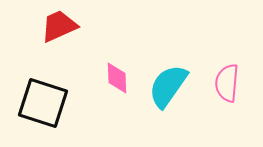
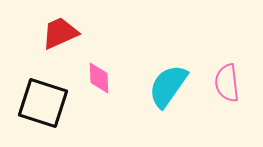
red trapezoid: moved 1 px right, 7 px down
pink diamond: moved 18 px left
pink semicircle: rotated 12 degrees counterclockwise
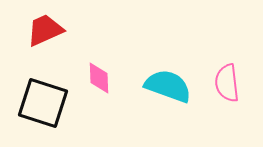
red trapezoid: moved 15 px left, 3 px up
cyan semicircle: rotated 75 degrees clockwise
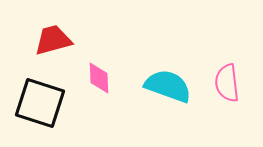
red trapezoid: moved 8 px right, 10 px down; rotated 9 degrees clockwise
black square: moved 3 px left
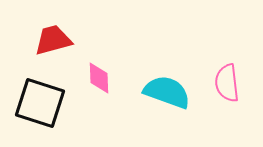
cyan semicircle: moved 1 px left, 6 px down
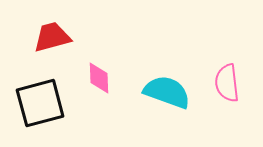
red trapezoid: moved 1 px left, 3 px up
black square: rotated 33 degrees counterclockwise
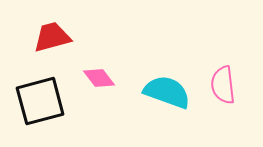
pink diamond: rotated 36 degrees counterclockwise
pink semicircle: moved 4 px left, 2 px down
black square: moved 2 px up
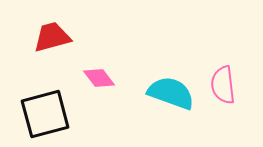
cyan semicircle: moved 4 px right, 1 px down
black square: moved 5 px right, 13 px down
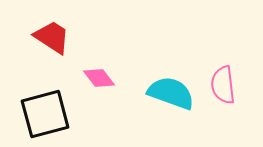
red trapezoid: rotated 48 degrees clockwise
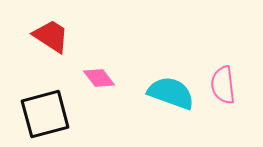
red trapezoid: moved 1 px left, 1 px up
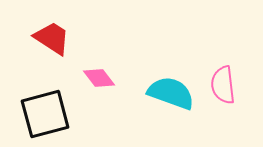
red trapezoid: moved 1 px right, 2 px down
